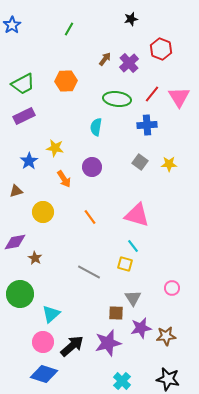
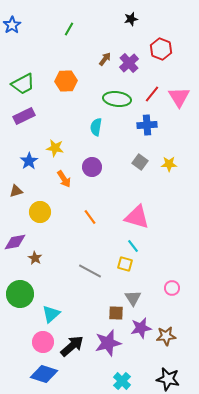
yellow circle at (43, 212): moved 3 px left
pink triangle at (137, 215): moved 2 px down
gray line at (89, 272): moved 1 px right, 1 px up
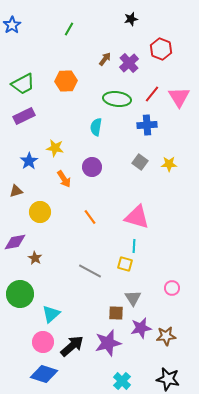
cyan line at (133, 246): moved 1 px right; rotated 40 degrees clockwise
